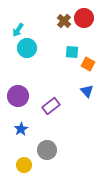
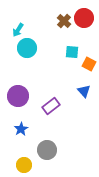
orange square: moved 1 px right
blue triangle: moved 3 px left
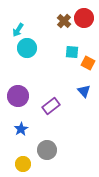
orange square: moved 1 px left, 1 px up
yellow circle: moved 1 px left, 1 px up
